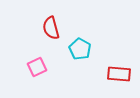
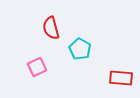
red rectangle: moved 2 px right, 4 px down
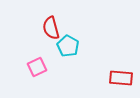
cyan pentagon: moved 12 px left, 3 px up
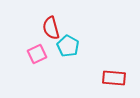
pink square: moved 13 px up
red rectangle: moved 7 px left
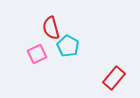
red rectangle: rotated 55 degrees counterclockwise
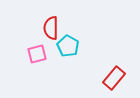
red semicircle: rotated 15 degrees clockwise
pink square: rotated 12 degrees clockwise
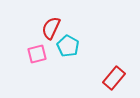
red semicircle: rotated 25 degrees clockwise
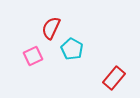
cyan pentagon: moved 4 px right, 3 px down
pink square: moved 4 px left, 2 px down; rotated 12 degrees counterclockwise
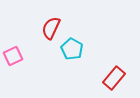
pink square: moved 20 px left
